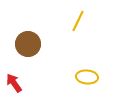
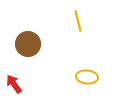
yellow line: rotated 40 degrees counterclockwise
red arrow: moved 1 px down
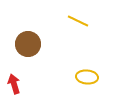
yellow line: rotated 50 degrees counterclockwise
red arrow: rotated 18 degrees clockwise
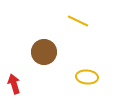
brown circle: moved 16 px right, 8 px down
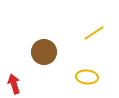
yellow line: moved 16 px right, 12 px down; rotated 60 degrees counterclockwise
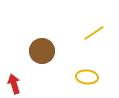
brown circle: moved 2 px left, 1 px up
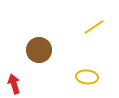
yellow line: moved 6 px up
brown circle: moved 3 px left, 1 px up
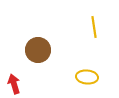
yellow line: rotated 65 degrees counterclockwise
brown circle: moved 1 px left
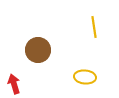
yellow ellipse: moved 2 px left
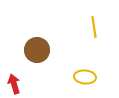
brown circle: moved 1 px left
